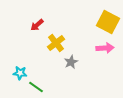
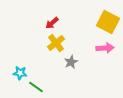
red arrow: moved 15 px right, 2 px up
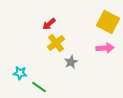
red arrow: moved 3 px left, 1 px down
green line: moved 3 px right
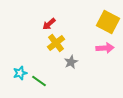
cyan star: rotated 24 degrees counterclockwise
green line: moved 6 px up
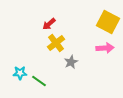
cyan star: rotated 16 degrees clockwise
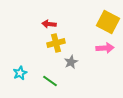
red arrow: rotated 48 degrees clockwise
yellow cross: rotated 24 degrees clockwise
cyan star: rotated 24 degrees counterclockwise
green line: moved 11 px right
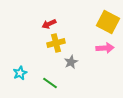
red arrow: rotated 32 degrees counterclockwise
green line: moved 2 px down
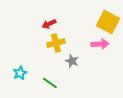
pink arrow: moved 5 px left, 4 px up
gray star: moved 1 px right, 1 px up; rotated 24 degrees counterclockwise
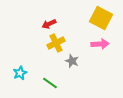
yellow square: moved 7 px left, 4 px up
yellow cross: rotated 12 degrees counterclockwise
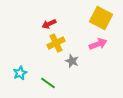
pink arrow: moved 2 px left; rotated 18 degrees counterclockwise
green line: moved 2 px left
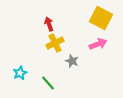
red arrow: rotated 96 degrees clockwise
yellow cross: moved 1 px left
green line: rotated 14 degrees clockwise
